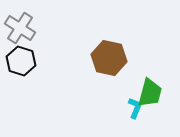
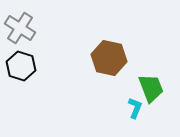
black hexagon: moved 5 px down
green trapezoid: moved 1 px right, 5 px up; rotated 36 degrees counterclockwise
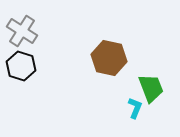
gray cross: moved 2 px right, 3 px down
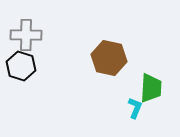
gray cross: moved 4 px right, 4 px down; rotated 32 degrees counterclockwise
green trapezoid: rotated 24 degrees clockwise
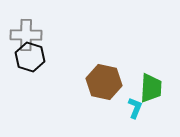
brown hexagon: moved 5 px left, 24 px down
black hexagon: moved 9 px right, 9 px up
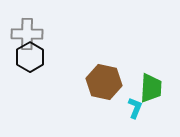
gray cross: moved 1 px right, 1 px up
black hexagon: rotated 12 degrees clockwise
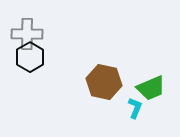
green trapezoid: rotated 64 degrees clockwise
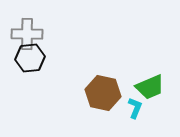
black hexagon: moved 1 px down; rotated 24 degrees clockwise
brown hexagon: moved 1 px left, 11 px down
green trapezoid: moved 1 px left, 1 px up
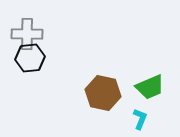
cyan L-shape: moved 5 px right, 11 px down
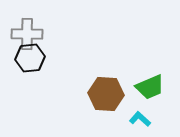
brown hexagon: moved 3 px right, 1 px down; rotated 8 degrees counterclockwise
cyan L-shape: rotated 70 degrees counterclockwise
